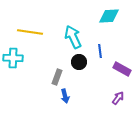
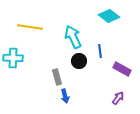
cyan diamond: rotated 40 degrees clockwise
yellow line: moved 5 px up
black circle: moved 1 px up
gray rectangle: rotated 35 degrees counterclockwise
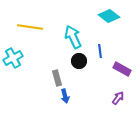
cyan cross: rotated 30 degrees counterclockwise
gray rectangle: moved 1 px down
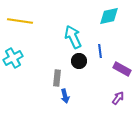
cyan diamond: rotated 50 degrees counterclockwise
yellow line: moved 10 px left, 6 px up
gray rectangle: rotated 21 degrees clockwise
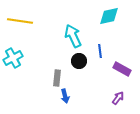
cyan arrow: moved 1 px up
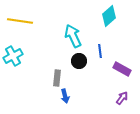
cyan diamond: rotated 30 degrees counterclockwise
cyan cross: moved 2 px up
purple arrow: moved 4 px right
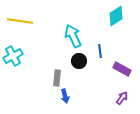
cyan diamond: moved 7 px right; rotated 10 degrees clockwise
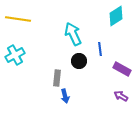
yellow line: moved 2 px left, 2 px up
cyan arrow: moved 2 px up
blue line: moved 2 px up
cyan cross: moved 2 px right, 1 px up
purple arrow: moved 1 px left, 2 px up; rotated 96 degrees counterclockwise
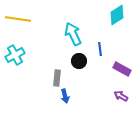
cyan diamond: moved 1 px right, 1 px up
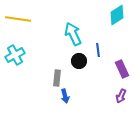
blue line: moved 2 px left, 1 px down
purple rectangle: rotated 36 degrees clockwise
purple arrow: rotated 96 degrees counterclockwise
